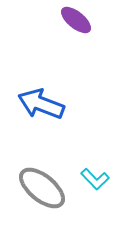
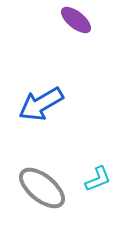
blue arrow: rotated 51 degrees counterclockwise
cyan L-shape: moved 3 px right; rotated 68 degrees counterclockwise
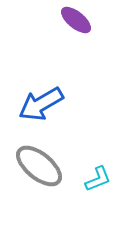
gray ellipse: moved 3 px left, 22 px up
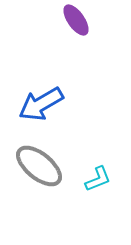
purple ellipse: rotated 16 degrees clockwise
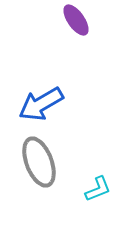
gray ellipse: moved 4 px up; rotated 30 degrees clockwise
cyan L-shape: moved 10 px down
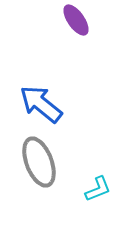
blue arrow: rotated 69 degrees clockwise
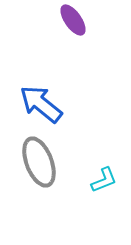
purple ellipse: moved 3 px left
cyan L-shape: moved 6 px right, 9 px up
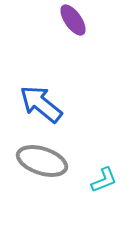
gray ellipse: moved 3 px right, 1 px up; rotated 51 degrees counterclockwise
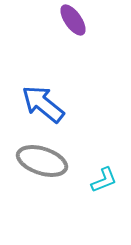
blue arrow: moved 2 px right
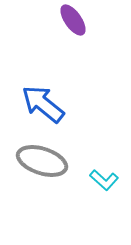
cyan L-shape: rotated 64 degrees clockwise
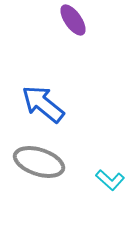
gray ellipse: moved 3 px left, 1 px down
cyan L-shape: moved 6 px right
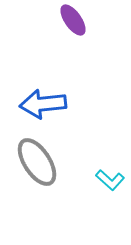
blue arrow: rotated 45 degrees counterclockwise
gray ellipse: moved 2 px left; rotated 39 degrees clockwise
